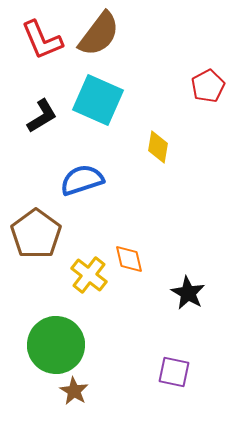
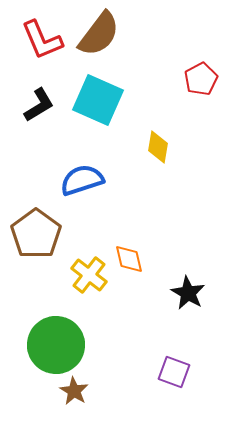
red pentagon: moved 7 px left, 7 px up
black L-shape: moved 3 px left, 11 px up
purple square: rotated 8 degrees clockwise
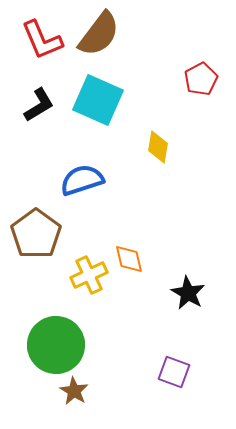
yellow cross: rotated 27 degrees clockwise
